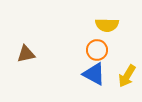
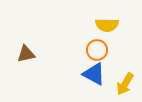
yellow arrow: moved 2 px left, 8 px down
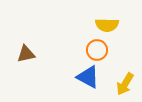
blue triangle: moved 6 px left, 3 px down
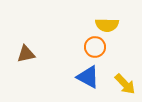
orange circle: moved 2 px left, 3 px up
yellow arrow: rotated 75 degrees counterclockwise
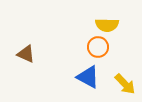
orange circle: moved 3 px right
brown triangle: rotated 36 degrees clockwise
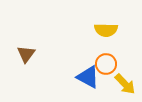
yellow semicircle: moved 1 px left, 5 px down
orange circle: moved 8 px right, 17 px down
brown triangle: rotated 42 degrees clockwise
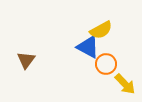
yellow semicircle: moved 5 px left; rotated 30 degrees counterclockwise
brown triangle: moved 6 px down
blue triangle: moved 30 px up
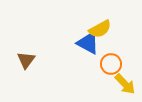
yellow semicircle: moved 1 px left, 1 px up
blue triangle: moved 4 px up
orange circle: moved 5 px right
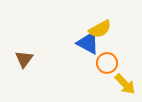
brown triangle: moved 2 px left, 1 px up
orange circle: moved 4 px left, 1 px up
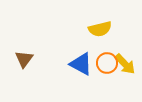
yellow semicircle: rotated 15 degrees clockwise
blue triangle: moved 7 px left, 21 px down
yellow arrow: moved 20 px up
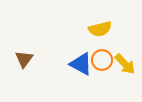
orange circle: moved 5 px left, 3 px up
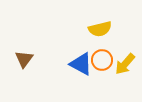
yellow arrow: rotated 85 degrees clockwise
